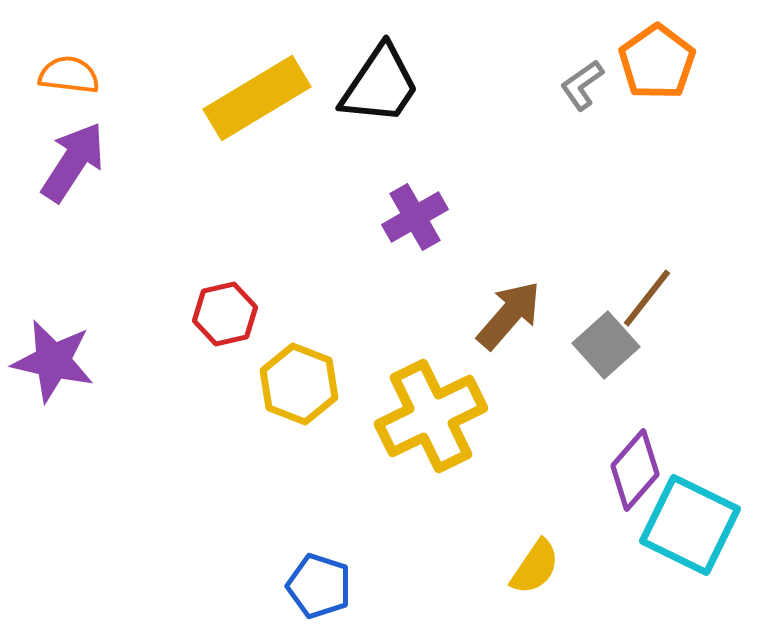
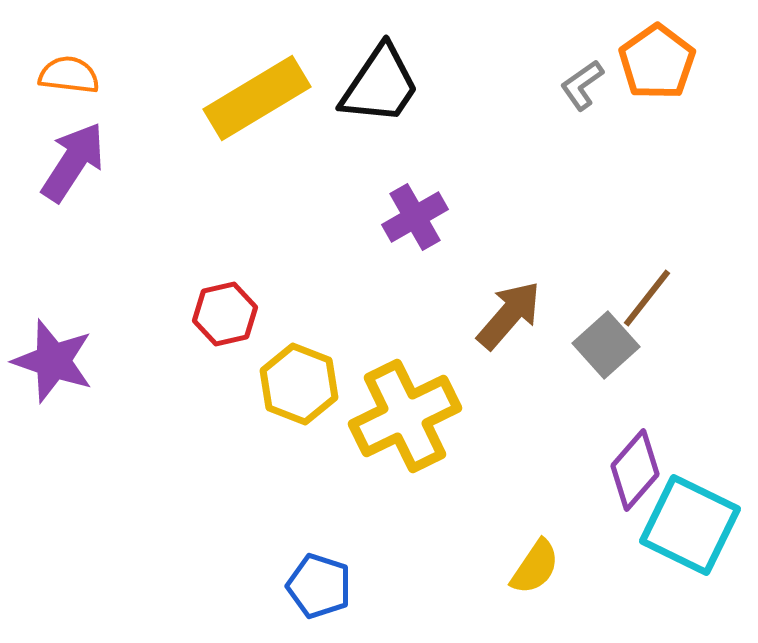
purple star: rotated 6 degrees clockwise
yellow cross: moved 26 px left
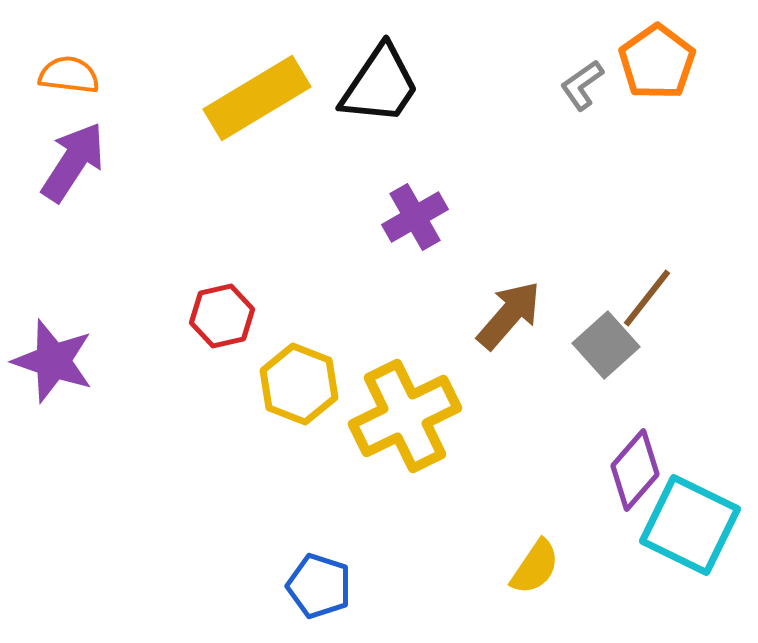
red hexagon: moved 3 px left, 2 px down
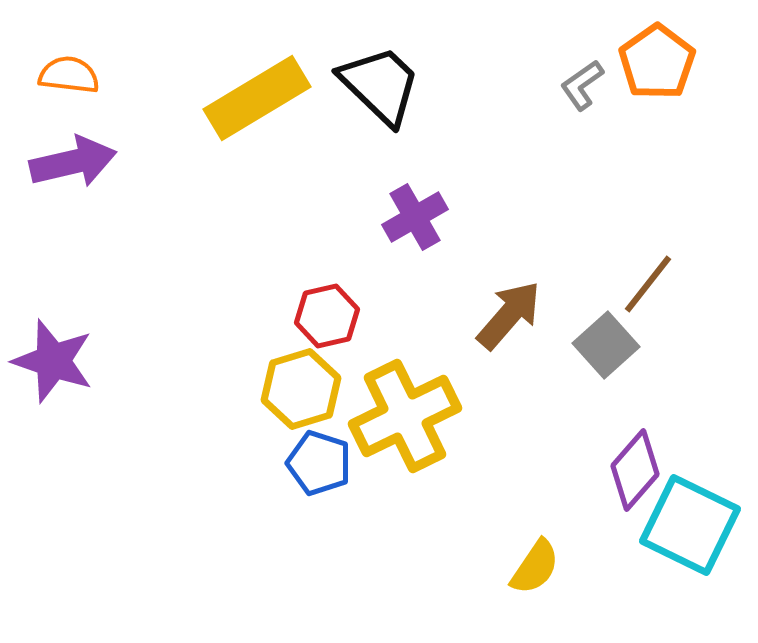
black trapezoid: rotated 80 degrees counterclockwise
purple arrow: rotated 44 degrees clockwise
brown line: moved 1 px right, 14 px up
red hexagon: moved 105 px right
yellow hexagon: moved 2 px right, 5 px down; rotated 22 degrees clockwise
blue pentagon: moved 123 px up
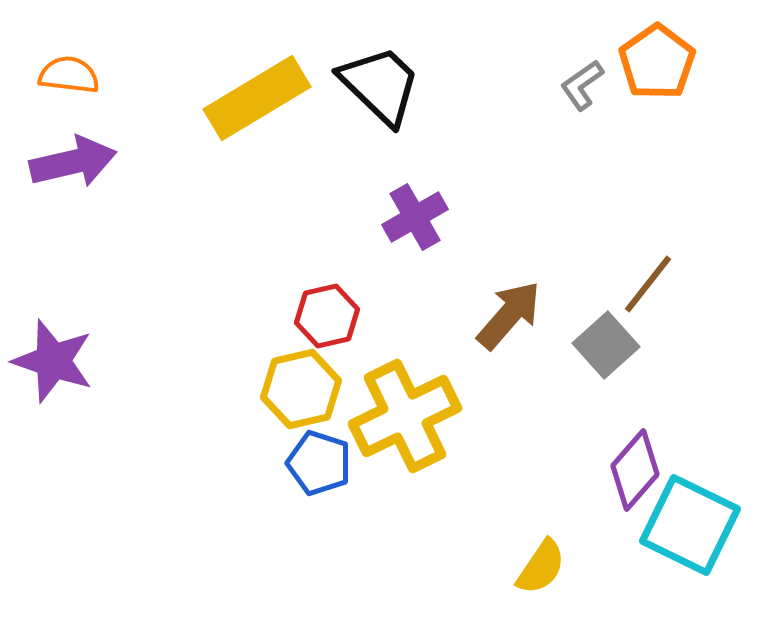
yellow hexagon: rotated 4 degrees clockwise
yellow semicircle: moved 6 px right
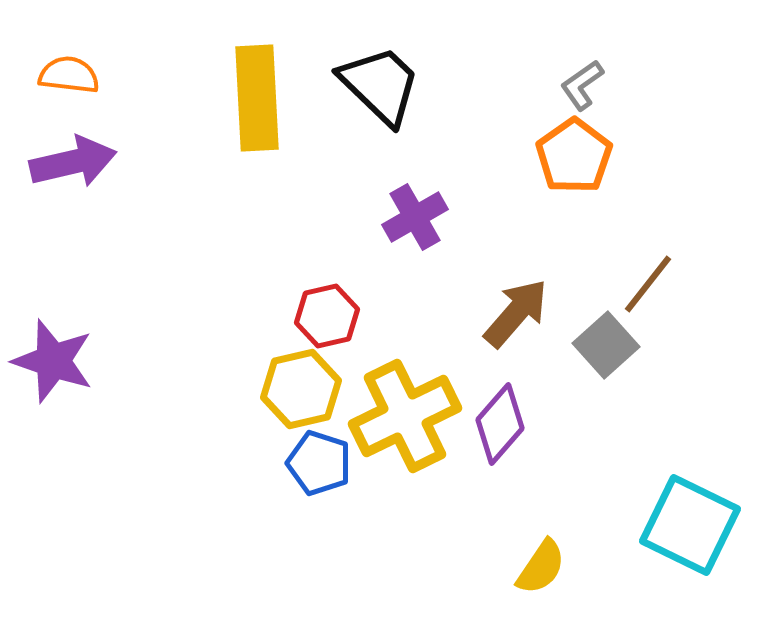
orange pentagon: moved 83 px left, 94 px down
yellow rectangle: rotated 62 degrees counterclockwise
brown arrow: moved 7 px right, 2 px up
purple diamond: moved 135 px left, 46 px up
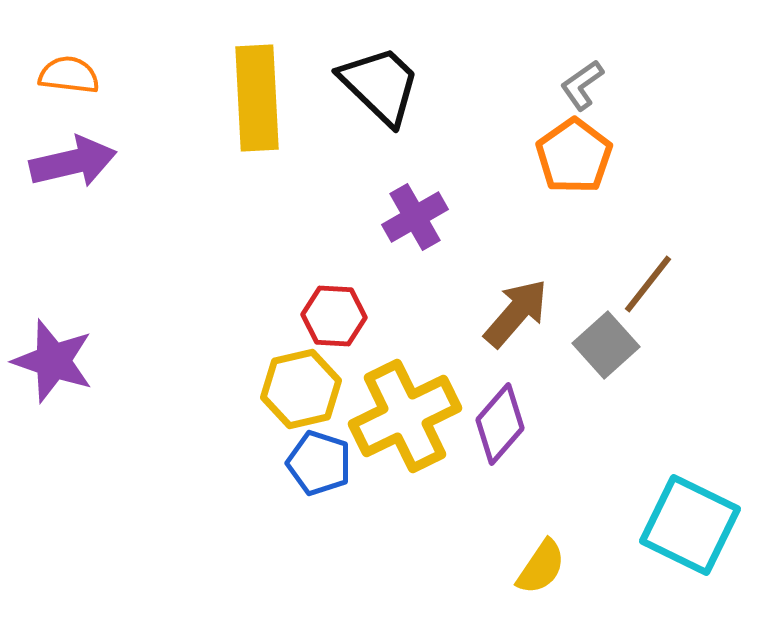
red hexagon: moved 7 px right; rotated 16 degrees clockwise
